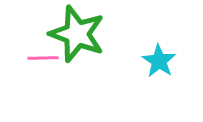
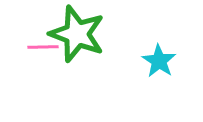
pink line: moved 11 px up
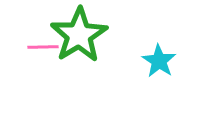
green star: moved 2 px right, 1 px down; rotated 20 degrees clockwise
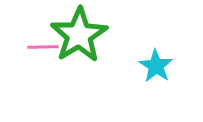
cyan star: moved 3 px left, 5 px down
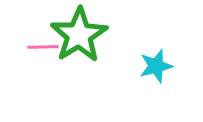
cyan star: rotated 24 degrees clockwise
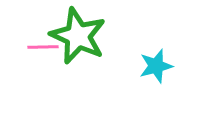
green star: moved 1 px left, 1 px down; rotated 16 degrees counterclockwise
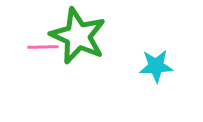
cyan star: rotated 12 degrees clockwise
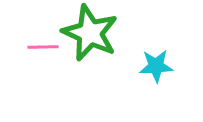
green star: moved 12 px right, 3 px up
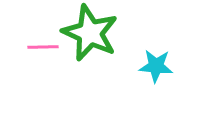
cyan star: rotated 8 degrees clockwise
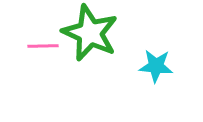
pink line: moved 1 px up
